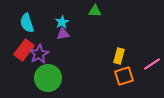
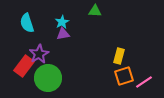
red rectangle: moved 16 px down
pink line: moved 8 px left, 18 px down
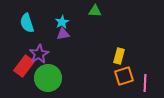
pink line: moved 1 px right, 1 px down; rotated 54 degrees counterclockwise
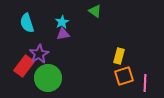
green triangle: rotated 32 degrees clockwise
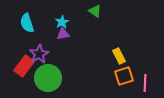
yellow rectangle: rotated 42 degrees counterclockwise
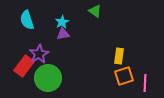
cyan semicircle: moved 3 px up
yellow rectangle: rotated 35 degrees clockwise
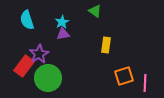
yellow rectangle: moved 13 px left, 11 px up
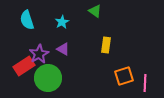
purple triangle: moved 15 px down; rotated 40 degrees clockwise
red rectangle: rotated 20 degrees clockwise
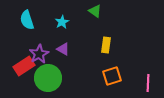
orange square: moved 12 px left
pink line: moved 3 px right
